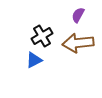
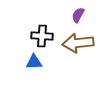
black cross: rotated 35 degrees clockwise
blue triangle: moved 2 px down; rotated 24 degrees clockwise
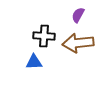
black cross: moved 2 px right
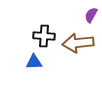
purple semicircle: moved 13 px right
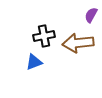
black cross: rotated 15 degrees counterclockwise
blue triangle: rotated 18 degrees counterclockwise
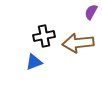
purple semicircle: moved 3 px up
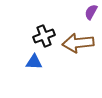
black cross: rotated 10 degrees counterclockwise
blue triangle: rotated 24 degrees clockwise
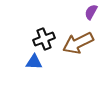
black cross: moved 3 px down
brown arrow: rotated 20 degrees counterclockwise
